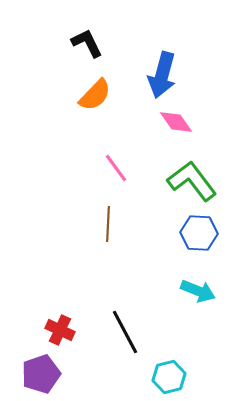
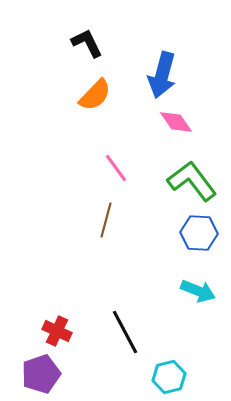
brown line: moved 2 px left, 4 px up; rotated 12 degrees clockwise
red cross: moved 3 px left, 1 px down
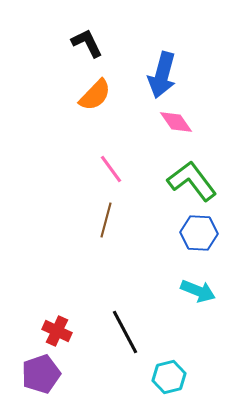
pink line: moved 5 px left, 1 px down
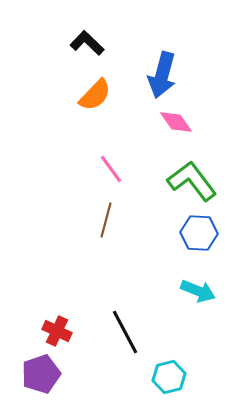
black L-shape: rotated 20 degrees counterclockwise
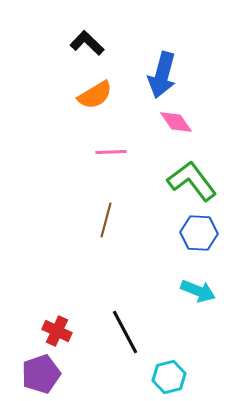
orange semicircle: rotated 15 degrees clockwise
pink line: moved 17 px up; rotated 56 degrees counterclockwise
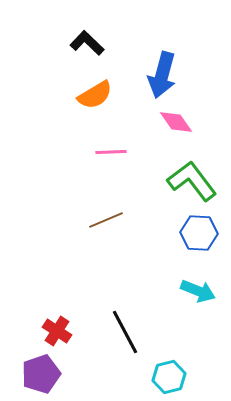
brown line: rotated 52 degrees clockwise
red cross: rotated 8 degrees clockwise
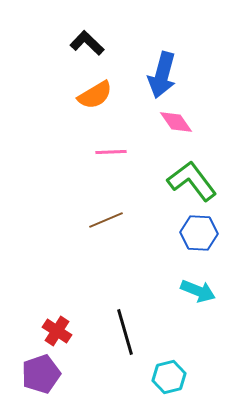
black line: rotated 12 degrees clockwise
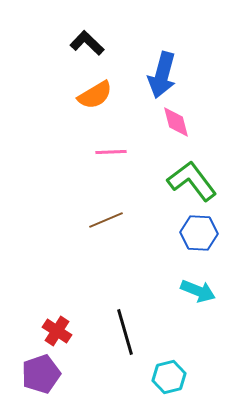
pink diamond: rotated 20 degrees clockwise
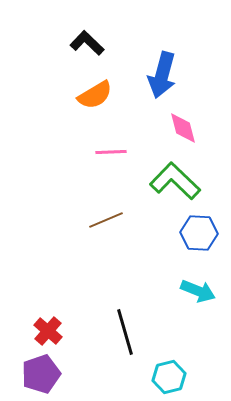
pink diamond: moved 7 px right, 6 px down
green L-shape: moved 17 px left; rotated 9 degrees counterclockwise
red cross: moved 9 px left; rotated 8 degrees clockwise
